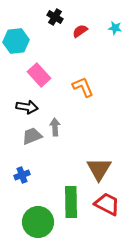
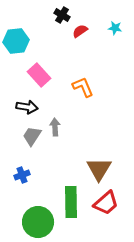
black cross: moved 7 px right, 2 px up
gray trapezoid: rotated 35 degrees counterclockwise
red trapezoid: moved 1 px left, 1 px up; rotated 112 degrees clockwise
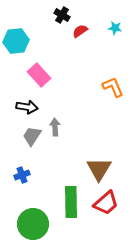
orange L-shape: moved 30 px right
green circle: moved 5 px left, 2 px down
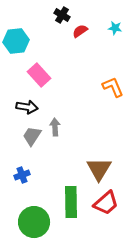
green circle: moved 1 px right, 2 px up
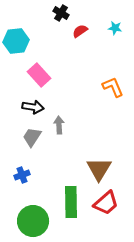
black cross: moved 1 px left, 2 px up
black arrow: moved 6 px right
gray arrow: moved 4 px right, 2 px up
gray trapezoid: moved 1 px down
green circle: moved 1 px left, 1 px up
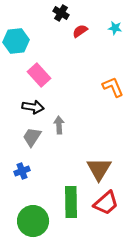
blue cross: moved 4 px up
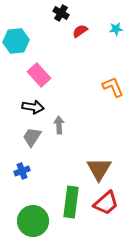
cyan star: moved 1 px right, 1 px down; rotated 16 degrees counterclockwise
green rectangle: rotated 8 degrees clockwise
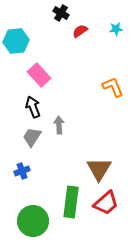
black arrow: rotated 120 degrees counterclockwise
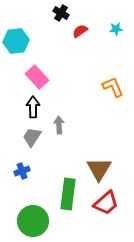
pink rectangle: moved 2 px left, 2 px down
black arrow: rotated 20 degrees clockwise
green rectangle: moved 3 px left, 8 px up
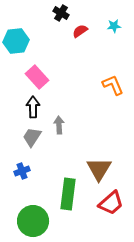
cyan star: moved 2 px left, 3 px up
orange L-shape: moved 2 px up
red trapezoid: moved 5 px right
